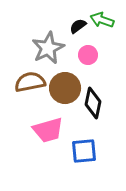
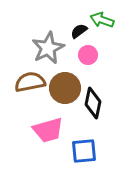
black semicircle: moved 1 px right, 5 px down
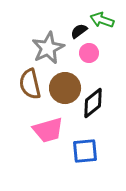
pink circle: moved 1 px right, 2 px up
brown semicircle: moved 2 px down; rotated 92 degrees counterclockwise
black diamond: rotated 40 degrees clockwise
blue square: moved 1 px right
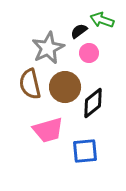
brown circle: moved 1 px up
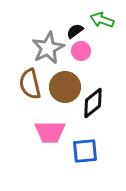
black semicircle: moved 4 px left
pink circle: moved 8 px left, 2 px up
pink trapezoid: moved 2 px right, 2 px down; rotated 16 degrees clockwise
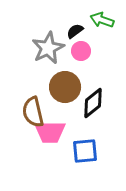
brown semicircle: moved 3 px right, 28 px down
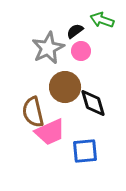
black diamond: rotated 68 degrees counterclockwise
pink trapezoid: rotated 24 degrees counterclockwise
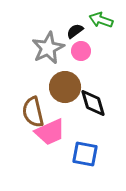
green arrow: moved 1 px left
blue square: moved 3 px down; rotated 16 degrees clockwise
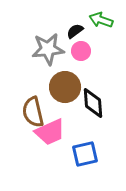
gray star: moved 1 px down; rotated 20 degrees clockwise
black diamond: rotated 12 degrees clockwise
blue square: rotated 24 degrees counterclockwise
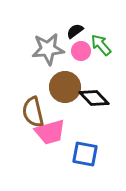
green arrow: moved 25 px down; rotated 30 degrees clockwise
black diamond: moved 1 px right, 5 px up; rotated 40 degrees counterclockwise
pink trapezoid: rotated 8 degrees clockwise
blue square: rotated 24 degrees clockwise
